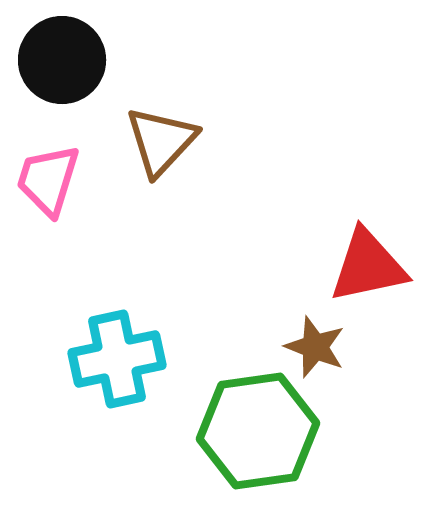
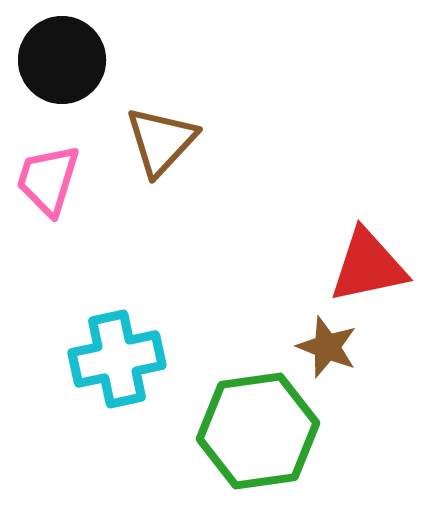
brown star: moved 12 px right
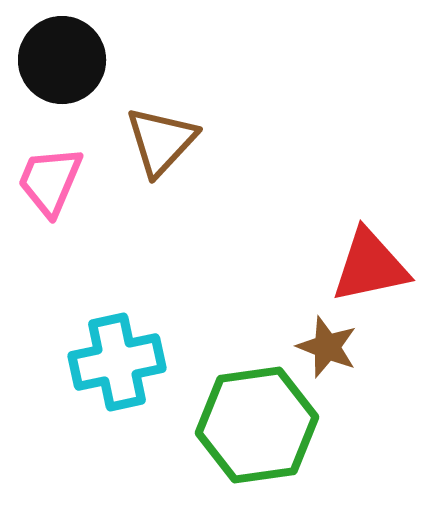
pink trapezoid: moved 2 px right, 1 px down; rotated 6 degrees clockwise
red triangle: moved 2 px right
cyan cross: moved 3 px down
green hexagon: moved 1 px left, 6 px up
